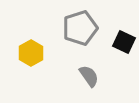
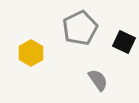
gray pentagon: rotated 8 degrees counterclockwise
gray semicircle: moved 9 px right, 4 px down
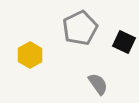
yellow hexagon: moved 1 px left, 2 px down
gray semicircle: moved 4 px down
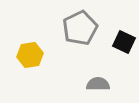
yellow hexagon: rotated 20 degrees clockwise
gray semicircle: rotated 55 degrees counterclockwise
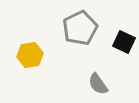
gray semicircle: rotated 125 degrees counterclockwise
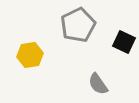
gray pentagon: moved 2 px left, 3 px up
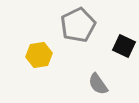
black square: moved 4 px down
yellow hexagon: moved 9 px right
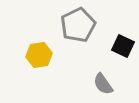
black square: moved 1 px left
gray semicircle: moved 5 px right
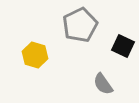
gray pentagon: moved 2 px right
yellow hexagon: moved 4 px left; rotated 25 degrees clockwise
